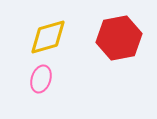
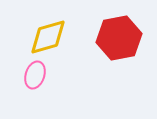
pink ellipse: moved 6 px left, 4 px up
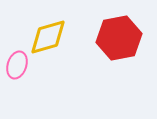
pink ellipse: moved 18 px left, 10 px up
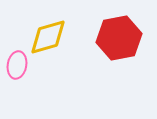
pink ellipse: rotated 8 degrees counterclockwise
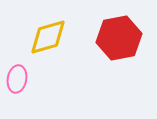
pink ellipse: moved 14 px down
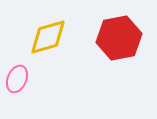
pink ellipse: rotated 12 degrees clockwise
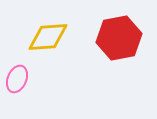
yellow diamond: rotated 12 degrees clockwise
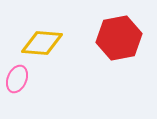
yellow diamond: moved 6 px left, 6 px down; rotated 9 degrees clockwise
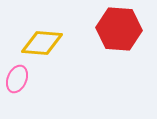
red hexagon: moved 9 px up; rotated 15 degrees clockwise
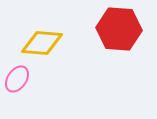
pink ellipse: rotated 12 degrees clockwise
